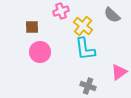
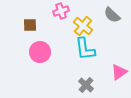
brown square: moved 2 px left, 2 px up
gray cross: moved 2 px left, 1 px up; rotated 21 degrees clockwise
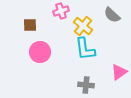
gray cross: rotated 35 degrees counterclockwise
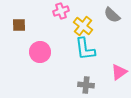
brown square: moved 11 px left
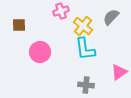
gray semicircle: moved 1 px left, 2 px down; rotated 90 degrees clockwise
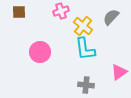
brown square: moved 13 px up
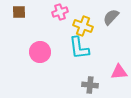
pink cross: moved 1 px left, 1 px down
yellow cross: rotated 18 degrees counterclockwise
cyan L-shape: moved 6 px left, 1 px up
pink triangle: rotated 30 degrees clockwise
gray cross: moved 4 px right
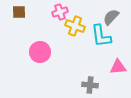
yellow cross: moved 8 px left
cyan L-shape: moved 22 px right, 12 px up
pink triangle: moved 1 px left, 5 px up
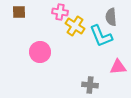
pink cross: rotated 28 degrees clockwise
gray semicircle: rotated 48 degrees counterclockwise
yellow cross: rotated 12 degrees clockwise
cyan L-shape: rotated 15 degrees counterclockwise
